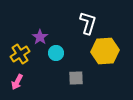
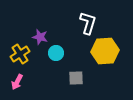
purple star: rotated 21 degrees counterclockwise
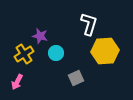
white L-shape: moved 1 px right, 1 px down
purple star: moved 1 px up
yellow cross: moved 4 px right
gray square: rotated 21 degrees counterclockwise
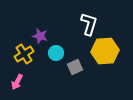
gray square: moved 1 px left, 11 px up
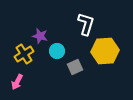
white L-shape: moved 3 px left
cyan circle: moved 1 px right, 2 px up
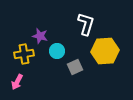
yellow cross: rotated 24 degrees clockwise
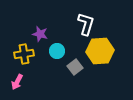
purple star: moved 2 px up
yellow hexagon: moved 5 px left
gray square: rotated 14 degrees counterclockwise
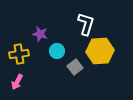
yellow cross: moved 5 px left
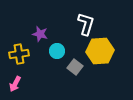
gray square: rotated 14 degrees counterclockwise
pink arrow: moved 2 px left, 2 px down
